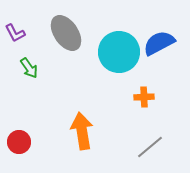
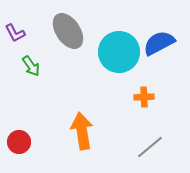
gray ellipse: moved 2 px right, 2 px up
green arrow: moved 2 px right, 2 px up
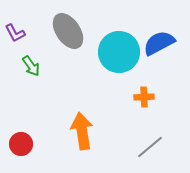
red circle: moved 2 px right, 2 px down
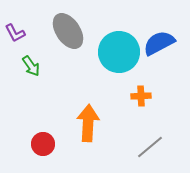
orange cross: moved 3 px left, 1 px up
orange arrow: moved 6 px right, 8 px up; rotated 12 degrees clockwise
red circle: moved 22 px right
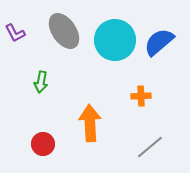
gray ellipse: moved 4 px left
blue semicircle: moved 1 px up; rotated 12 degrees counterclockwise
cyan circle: moved 4 px left, 12 px up
green arrow: moved 10 px right, 16 px down; rotated 45 degrees clockwise
orange arrow: moved 2 px right; rotated 6 degrees counterclockwise
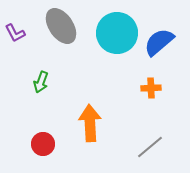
gray ellipse: moved 3 px left, 5 px up
cyan circle: moved 2 px right, 7 px up
green arrow: rotated 10 degrees clockwise
orange cross: moved 10 px right, 8 px up
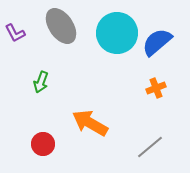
blue semicircle: moved 2 px left
orange cross: moved 5 px right; rotated 18 degrees counterclockwise
orange arrow: rotated 57 degrees counterclockwise
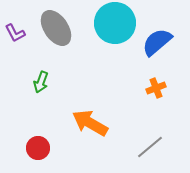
gray ellipse: moved 5 px left, 2 px down
cyan circle: moved 2 px left, 10 px up
red circle: moved 5 px left, 4 px down
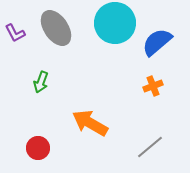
orange cross: moved 3 px left, 2 px up
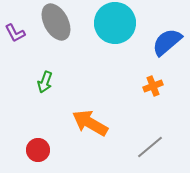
gray ellipse: moved 6 px up; rotated 6 degrees clockwise
blue semicircle: moved 10 px right
green arrow: moved 4 px right
red circle: moved 2 px down
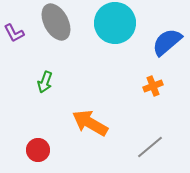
purple L-shape: moved 1 px left
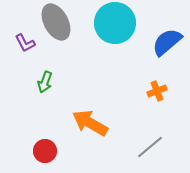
purple L-shape: moved 11 px right, 10 px down
orange cross: moved 4 px right, 5 px down
red circle: moved 7 px right, 1 px down
